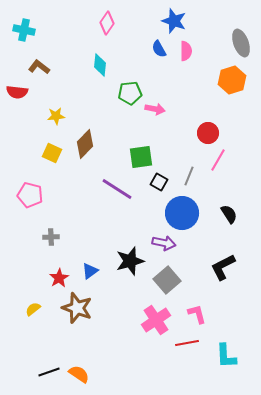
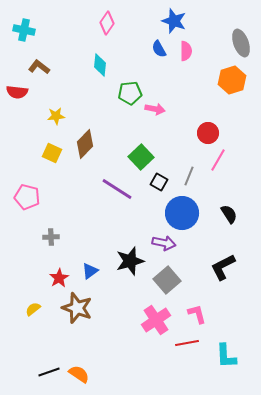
green square: rotated 35 degrees counterclockwise
pink pentagon: moved 3 px left, 2 px down
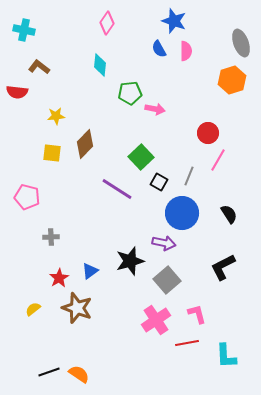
yellow square: rotated 18 degrees counterclockwise
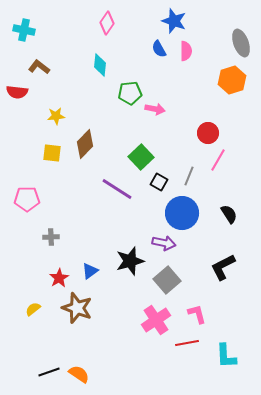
pink pentagon: moved 2 px down; rotated 15 degrees counterclockwise
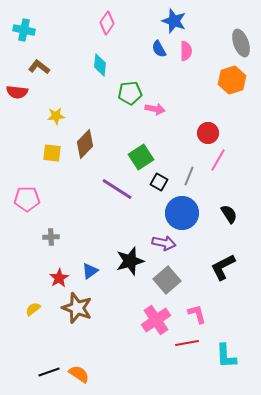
green square: rotated 10 degrees clockwise
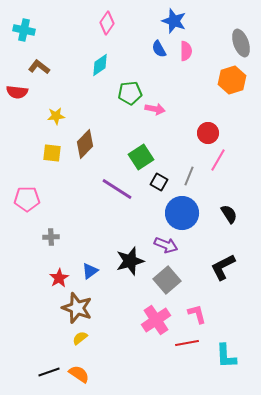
cyan diamond: rotated 50 degrees clockwise
purple arrow: moved 2 px right, 2 px down; rotated 10 degrees clockwise
yellow semicircle: moved 47 px right, 29 px down
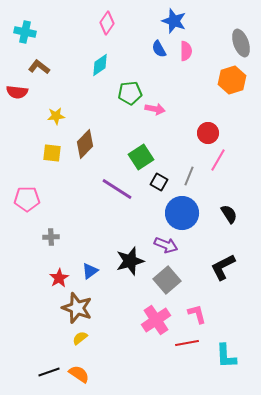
cyan cross: moved 1 px right, 2 px down
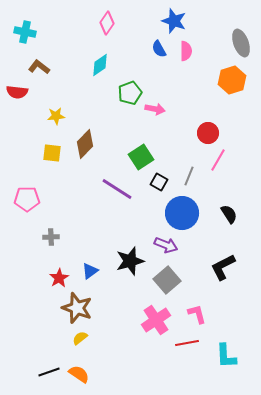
green pentagon: rotated 15 degrees counterclockwise
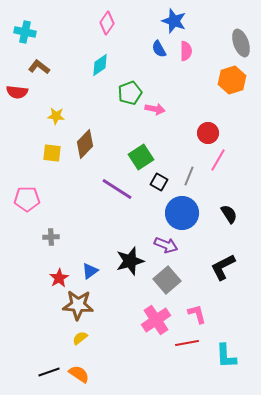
yellow star: rotated 12 degrees clockwise
brown star: moved 1 px right, 3 px up; rotated 16 degrees counterclockwise
